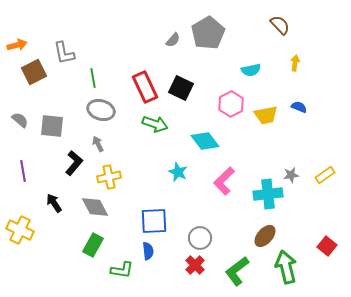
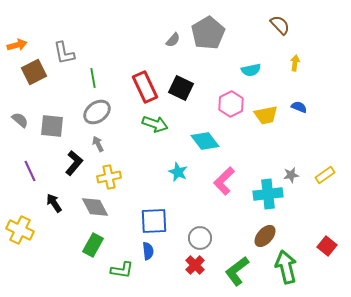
gray ellipse at (101, 110): moved 4 px left, 2 px down; rotated 52 degrees counterclockwise
purple line at (23, 171): moved 7 px right; rotated 15 degrees counterclockwise
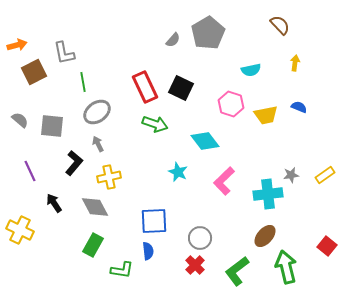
green line at (93, 78): moved 10 px left, 4 px down
pink hexagon at (231, 104): rotated 15 degrees counterclockwise
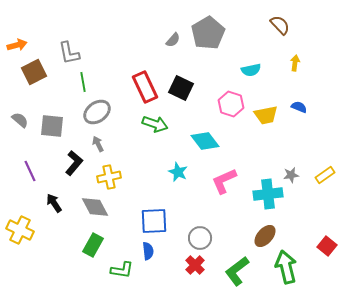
gray L-shape at (64, 53): moved 5 px right
pink L-shape at (224, 181): rotated 20 degrees clockwise
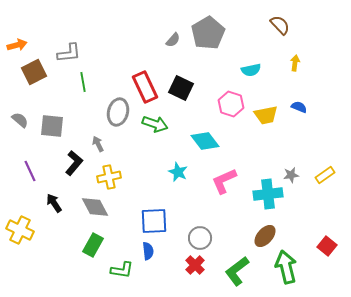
gray L-shape at (69, 53): rotated 85 degrees counterclockwise
gray ellipse at (97, 112): moved 21 px right; rotated 40 degrees counterclockwise
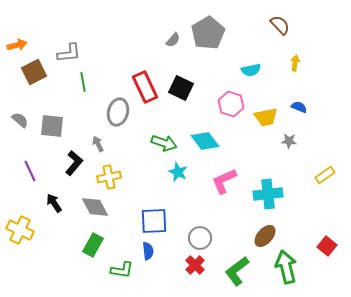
yellow trapezoid at (266, 115): moved 2 px down
green arrow at (155, 124): moved 9 px right, 19 px down
gray star at (291, 175): moved 2 px left, 34 px up; rotated 14 degrees clockwise
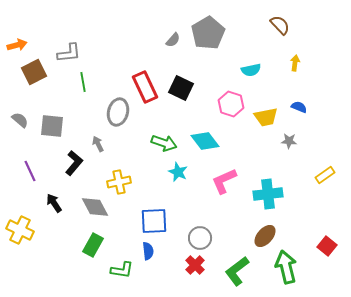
yellow cross at (109, 177): moved 10 px right, 5 px down
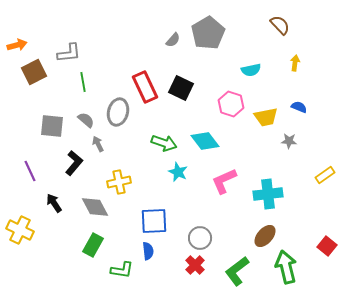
gray semicircle at (20, 120): moved 66 px right
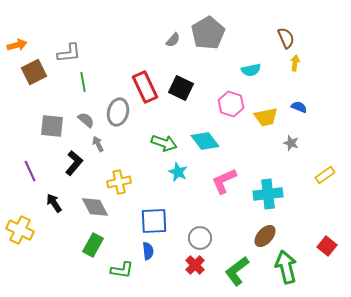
brown semicircle at (280, 25): moved 6 px right, 13 px down; rotated 20 degrees clockwise
gray star at (289, 141): moved 2 px right, 2 px down; rotated 14 degrees clockwise
